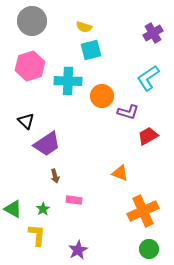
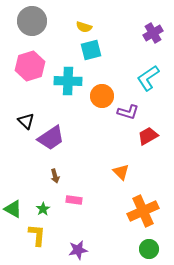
purple trapezoid: moved 4 px right, 6 px up
orange triangle: moved 1 px right, 1 px up; rotated 24 degrees clockwise
purple star: rotated 18 degrees clockwise
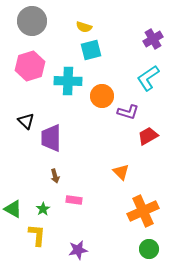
purple cross: moved 6 px down
purple trapezoid: rotated 124 degrees clockwise
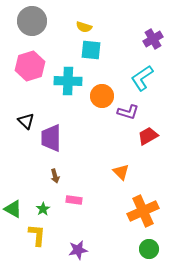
cyan square: rotated 20 degrees clockwise
cyan L-shape: moved 6 px left
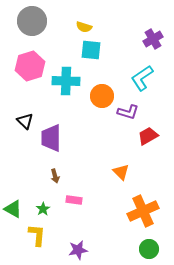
cyan cross: moved 2 px left
black triangle: moved 1 px left
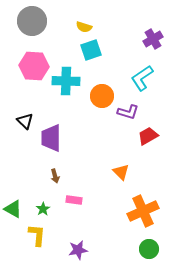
cyan square: rotated 25 degrees counterclockwise
pink hexagon: moved 4 px right; rotated 20 degrees clockwise
